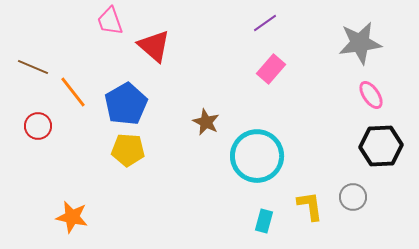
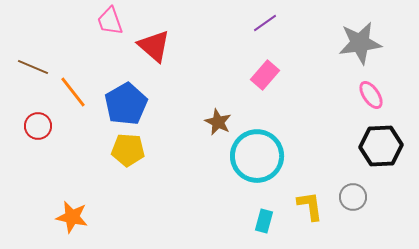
pink rectangle: moved 6 px left, 6 px down
brown star: moved 12 px right
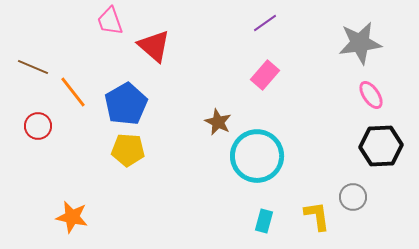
yellow L-shape: moved 7 px right, 10 px down
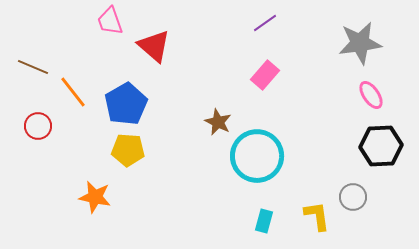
orange star: moved 23 px right, 20 px up
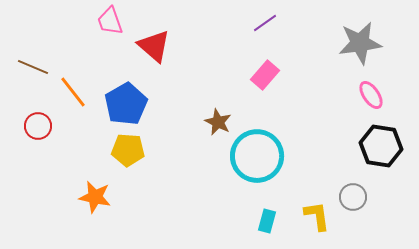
black hexagon: rotated 12 degrees clockwise
cyan rectangle: moved 3 px right
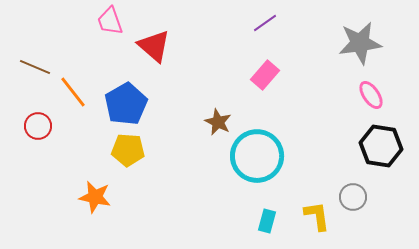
brown line: moved 2 px right
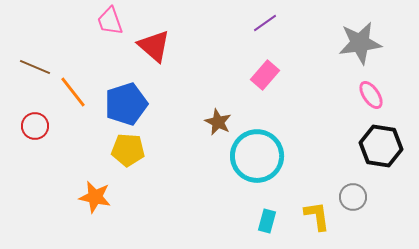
blue pentagon: rotated 12 degrees clockwise
red circle: moved 3 px left
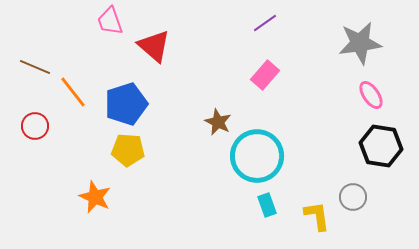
orange star: rotated 12 degrees clockwise
cyan rectangle: moved 16 px up; rotated 35 degrees counterclockwise
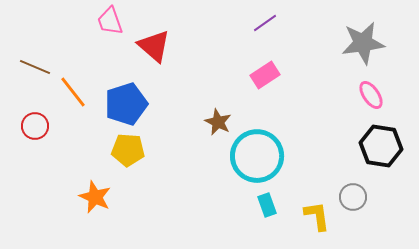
gray star: moved 3 px right
pink rectangle: rotated 16 degrees clockwise
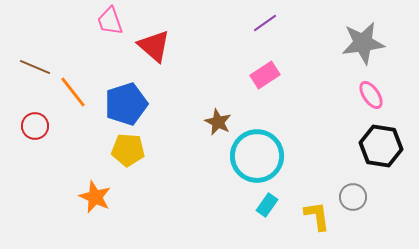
cyan rectangle: rotated 55 degrees clockwise
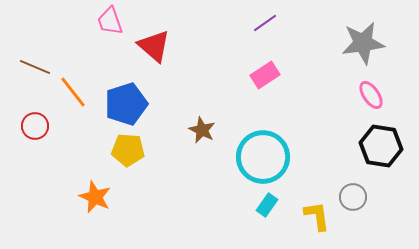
brown star: moved 16 px left, 8 px down
cyan circle: moved 6 px right, 1 px down
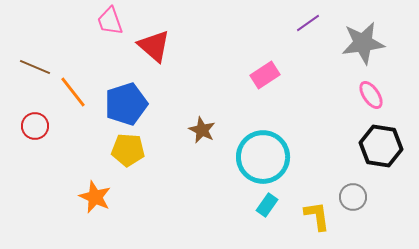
purple line: moved 43 px right
